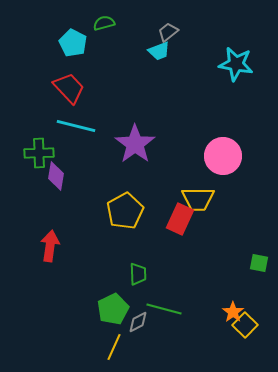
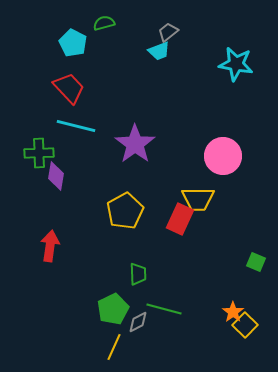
green square: moved 3 px left, 1 px up; rotated 12 degrees clockwise
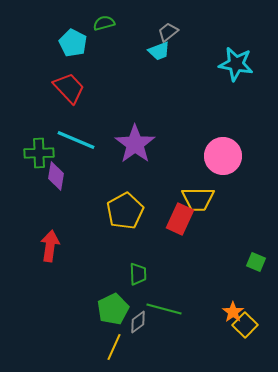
cyan line: moved 14 px down; rotated 9 degrees clockwise
gray diamond: rotated 10 degrees counterclockwise
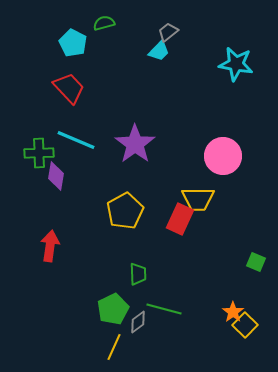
cyan trapezoid: rotated 25 degrees counterclockwise
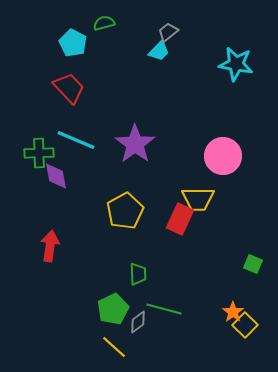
purple diamond: rotated 20 degrees counterclockwise
green square: moved 3 px left, 2 px down
yellow line: rotated 72 degrees counterclockwise
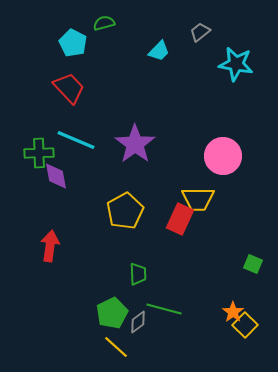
gray trapezoid: moved 32 px right
green pentagon: moved 1 px left, 4 px down
yellow line: moved 2 px right
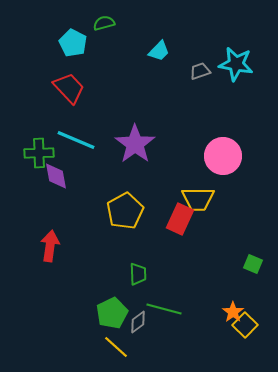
gray trapezoid: moved 39 px down; rotated 20 degrees clockwise
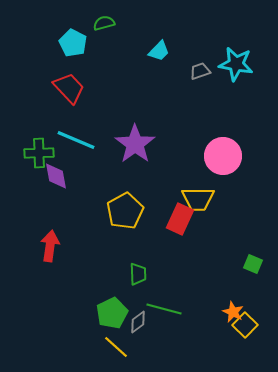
orange star: rotated 10 degrees counterclockwise
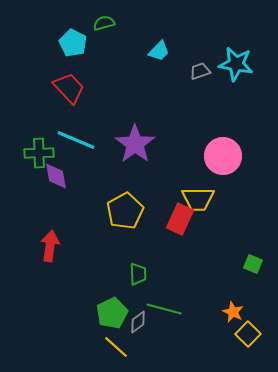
yellow square: moved 3 px right, 9 px down
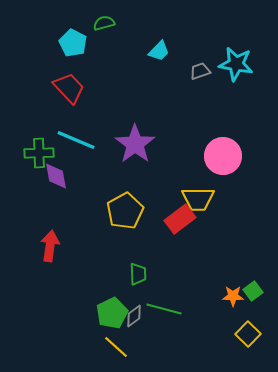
red rectangle: rotated 28 degrees clockwise
green square: moved 27 px down; rotated 30 degrees clockwise
orange star: moved 16 px up; rotated 25 degrees counterclockwise
gray diamond: moved 4 px left, 6 px up
